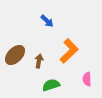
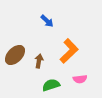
pink semicircle: moved 7 px left; rotated 96 degrees counterclockwise
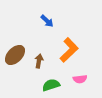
orange L-shape: moved 1 px up
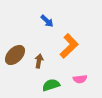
orange L-shape: moved 4 px up
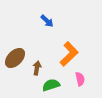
orange L-shape: moved 8 px down
brown ellipse: moved 3 px down
brown arrow: moved 2 px left, 7 px down
pink semicircle: rotated 96 degrees counterclockwise
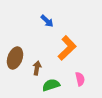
orange L-shape: moved 2 px left, 6 px up
brown ellipse: rotated 25 degrees counterclockwise
